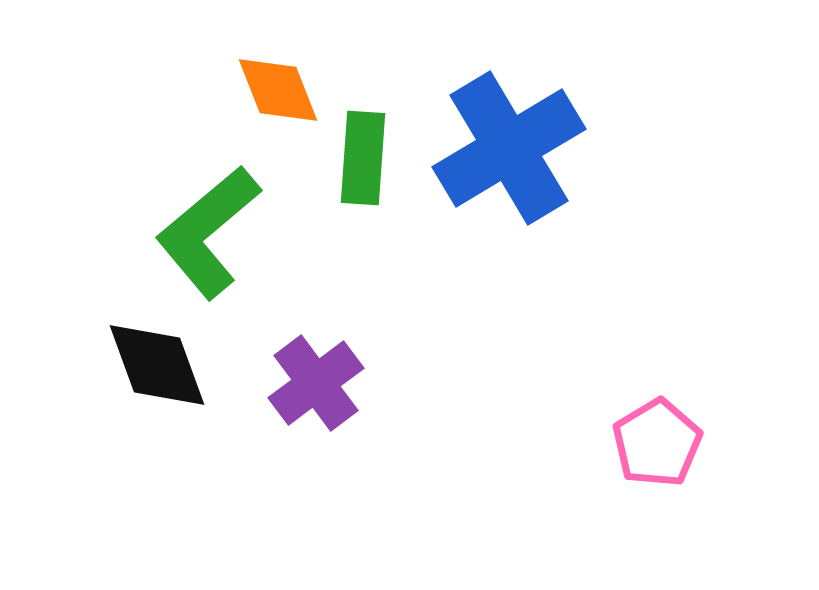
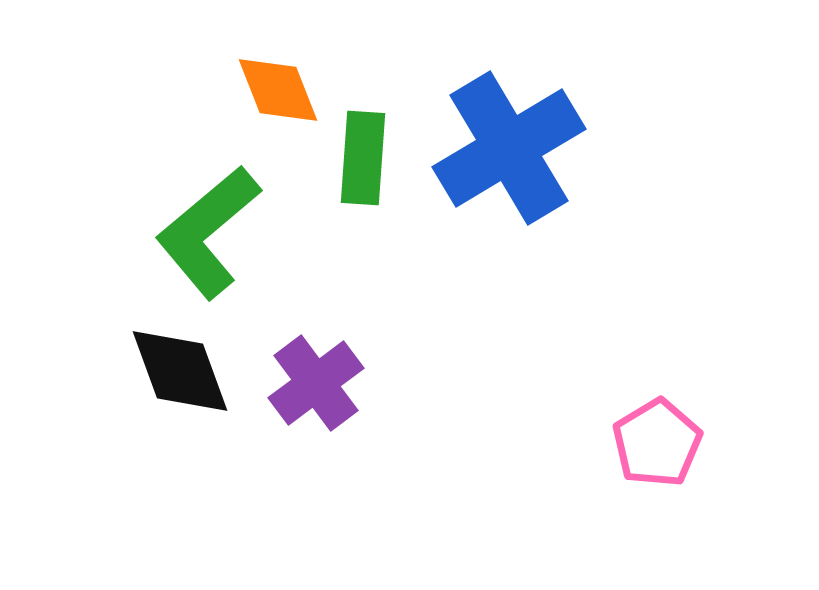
black diamond: moved 23 px right, 6 px down
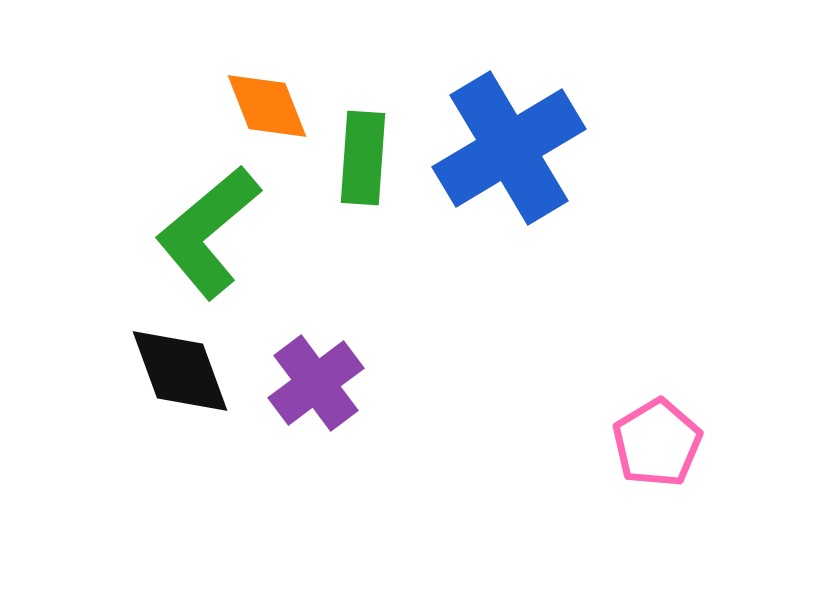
orange diamond: moved 11 px left, 16 px down
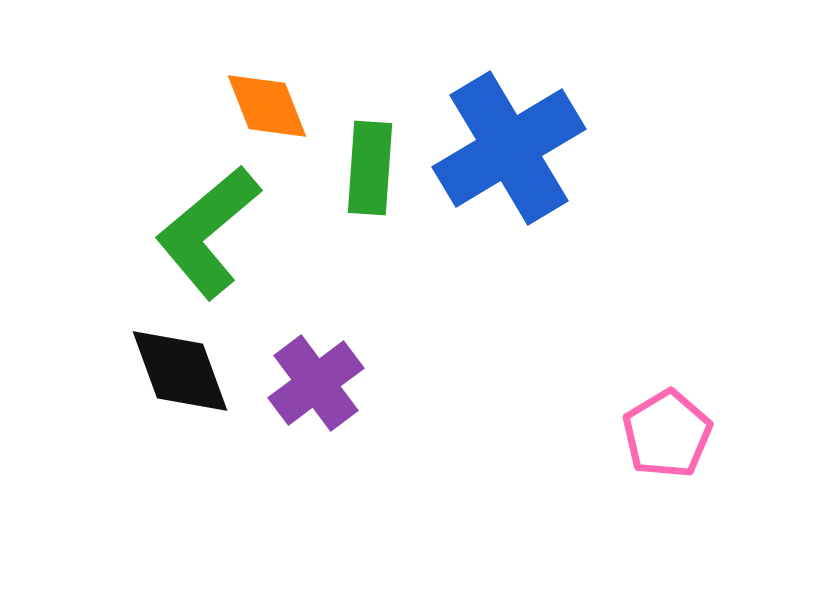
green rectangle: moved 7 px right, 10 px down
pink pentagon: moved 10 px right, 9 px up
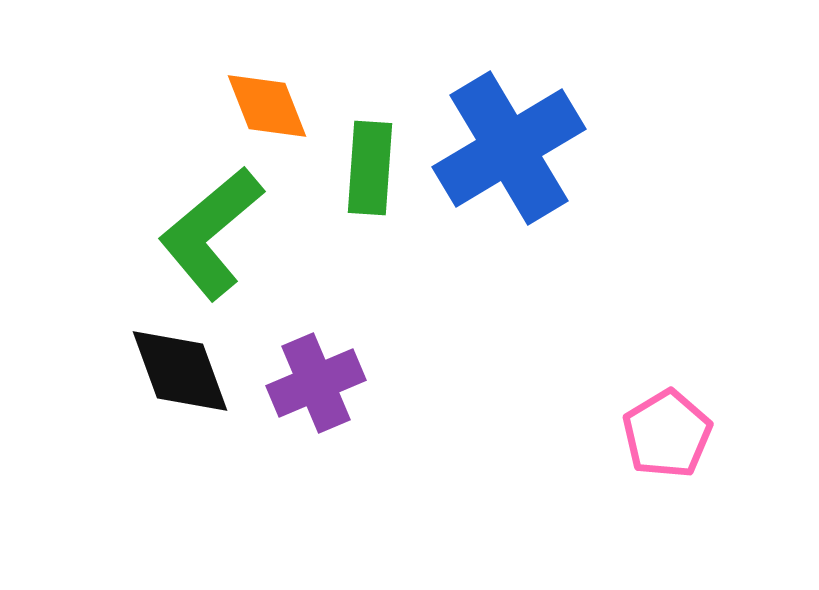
green L-shape: moved 3 px right, 1 px down
purple cross: rotated 14 degrees clockwise
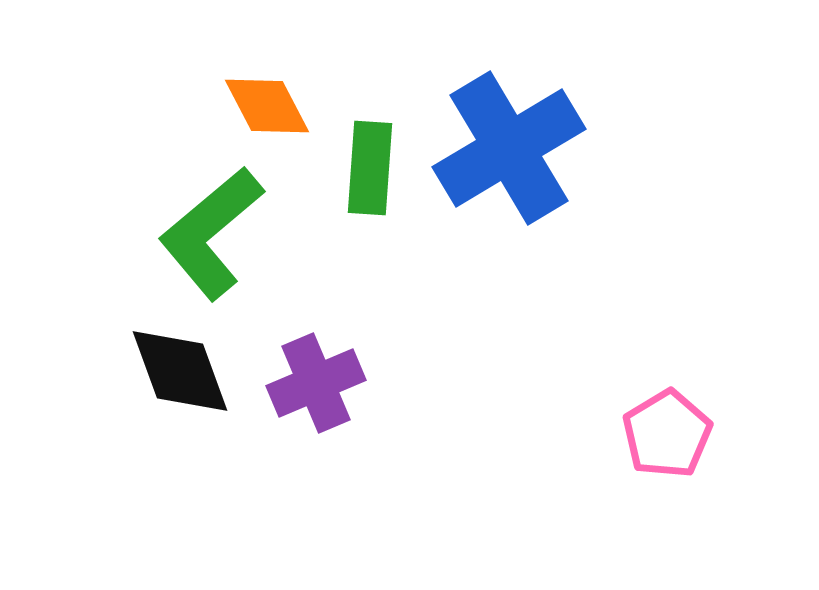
orange diamond: rotated 6 degrees counterclockwise
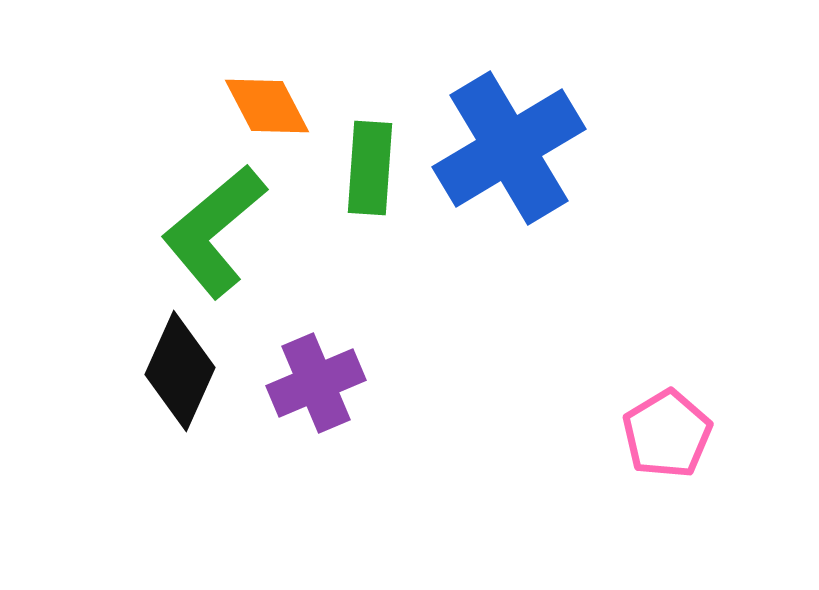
green L-shape: moved 3 px right, 2 px up
black diamond: rotated 44 degrees clockwise
